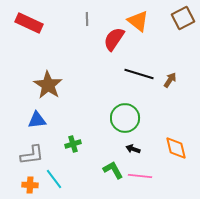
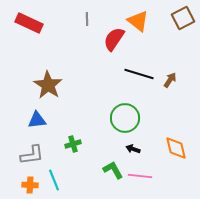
cyan line: moved 1 px down; rotated 15 degrees clockwise
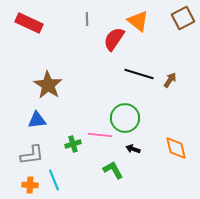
pink line: moved 40 px left, 41 px up
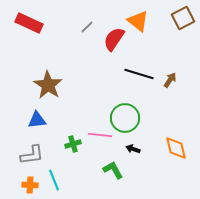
gray line: moved 8 px down; rotated 48 degrees clockwise
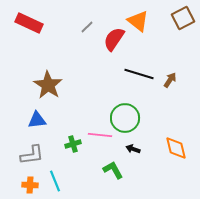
cyan line: moved 1 px right, 1 px down
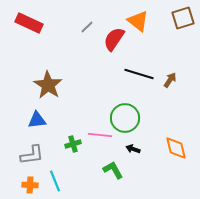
brown square: rotated 10 degrees clockwise
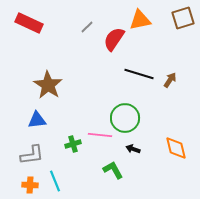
orange triangle: moved 2 px right, 1 px up; rotated 50 degrees counterclockwise
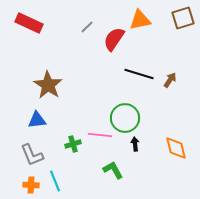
black arrow: moved 2 px right, 5 px up; rotated 64 degrees clockwise
gray L-shape: rotated 75 degrees clockwise
orange cross: moved 1 px right
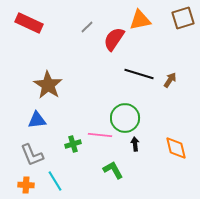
cyan line: rotated 10 degrees counterclockwise
orange cross: moved 5 px left
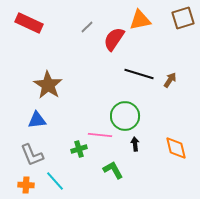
green circle: moved 2 px up
green cross: moved 6 px right, 5 px down
cyan line: rotated 10 degrees counterclockwise
